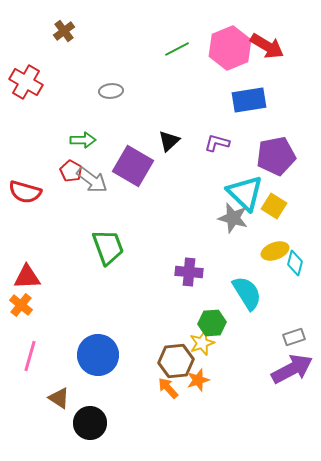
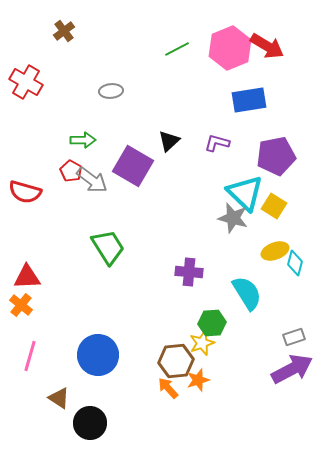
green trapezoid: rotated 12 degrees counterclockwise
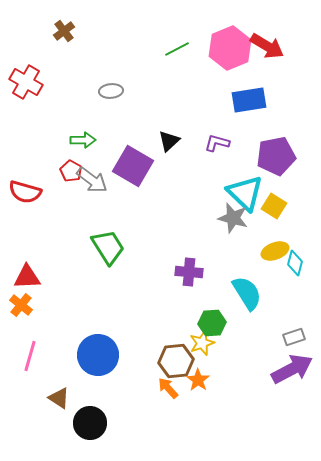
orange star: rotated 20 degrees counterclockwise
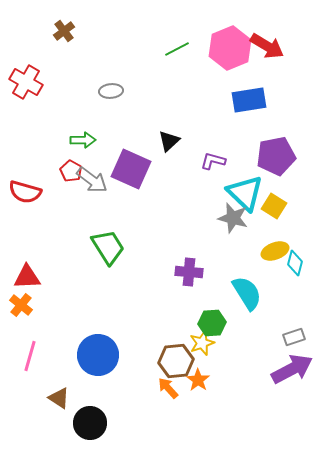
purple L-shape: moved 4 px left, 18 px down
purple square: moved 2 px left, 3 px down; rotated 6 degrees counterclockwise
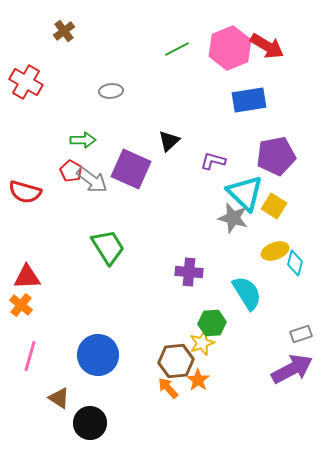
gray rectangle: moved 7 px right, 3 px up
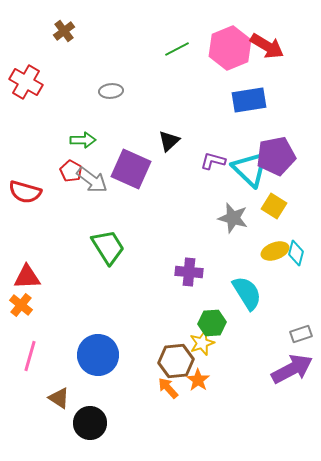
cyan triangle: moved 5 px right, 24 px up
cyan diamond: moved 1 px right, 10 px up
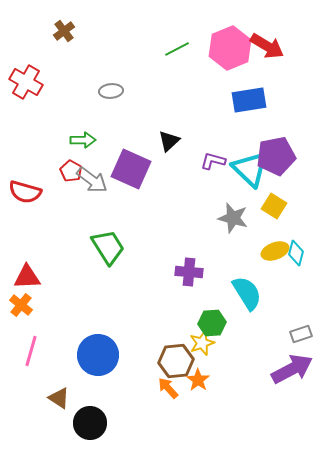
pink line: moved 1 px right, 5 px up
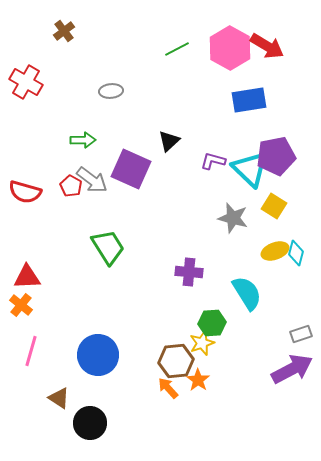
pink hexagon: rotated 9 degrees counterclockwise
red pentagon: moved 15 px down
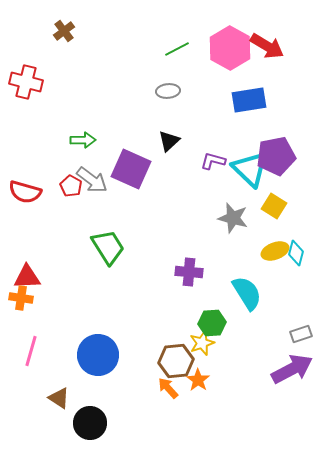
red cross: rotated 16 degrees counterclockwise
gray ellipse: moved 57 px right
orange cross: moved 7 px up; rotated 30 degrees counterclockwise
